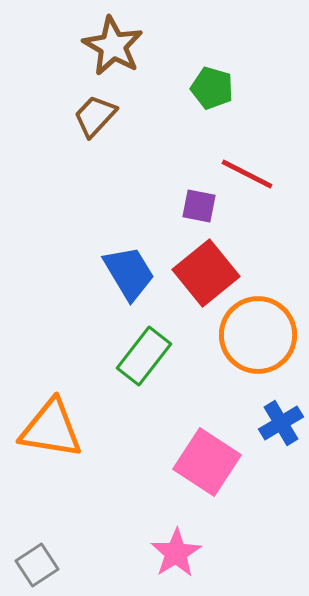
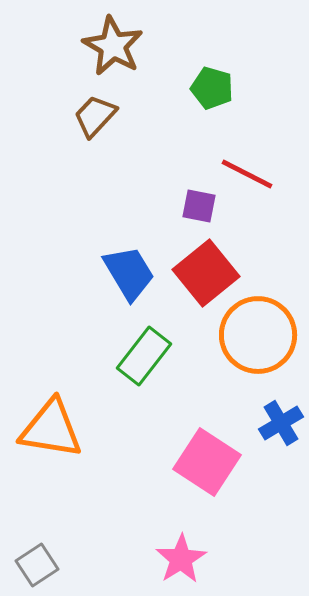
pink star: moved 5 px right, 6 px down
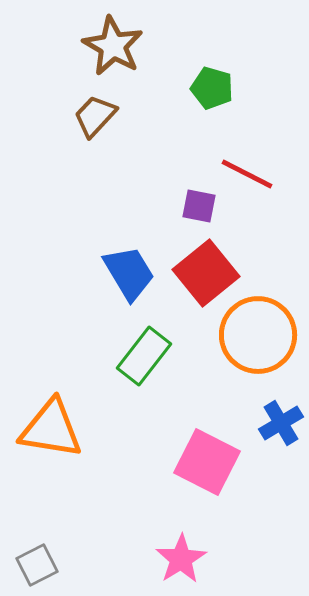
pink square: rotated 6 degrees counterclockwise
gray square: rotated 6 degrees clockwise
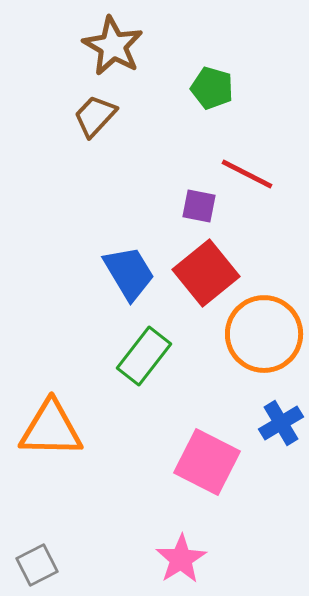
orange circle: moved 6 px right, 1 px up
orange triangle: rotated 8 degrees counterclockwise
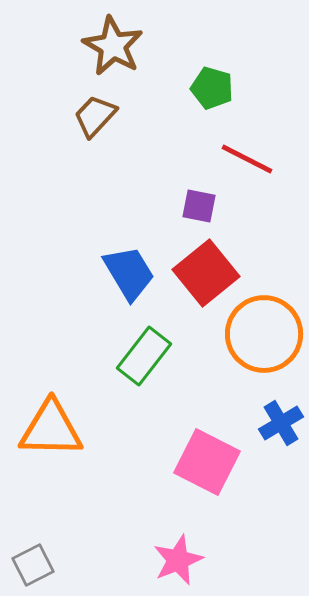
red line: moved 15 px up
pink star: moved 3 px left, 1 px down; rotated 9 degrees clockwise
gray square: moved 4 px left
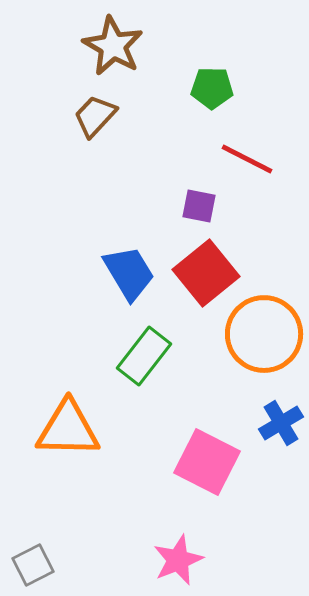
green pentagon: rotated 15 degrees counterclockwise
orange triangle: moved 17 px right
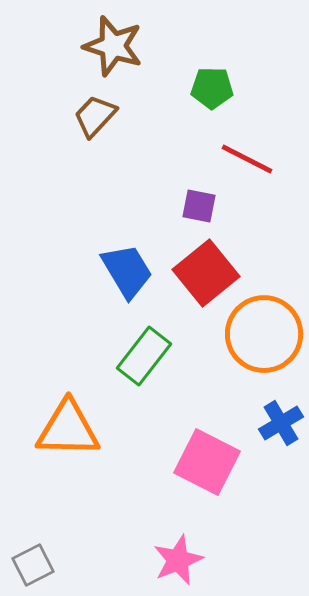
brown star: rotated 12 degrees counterclockwise
blue trapezoid: moved 2 px left, 2 px up
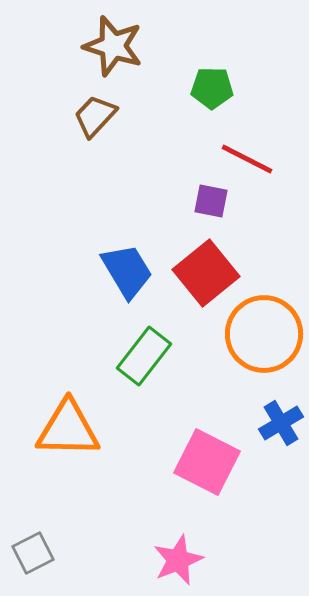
purple square: moved 12 px right, 5 px up
gray square: moved 12 px up
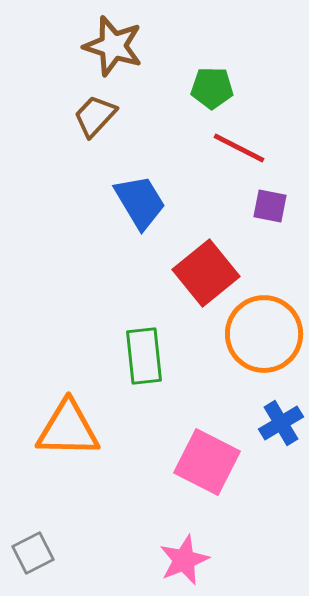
red line: moved 8 px left, 11 px up
purple square: moved 59 px right, 5 px down
blue trapezoid: moved 13 px right, 69 px up
green rectangle: rotated 44 degrees counterclockwise
pink star: moved 6 px right
